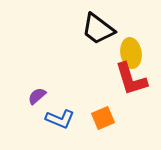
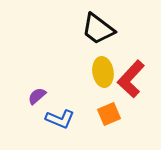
yellow ellipse: moved 28 px left, 19 px down
red L-shape: rotated 60 degrees clockwise
orange square: moved 6 px right, 4 px up
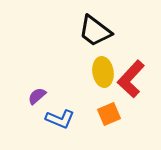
black trapezoid: moved 3 px left, 2 px down
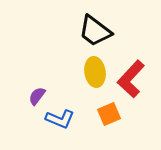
yellow ellipse: moved 8 px left
purple semicircle: rotated 12 degrees counterclockwise
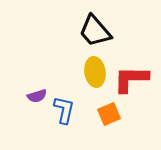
black trapezoid: rotated 12 degrees clockwise
red L-shape: rotated 48 degrees clockwise
purple semicircle: rotated 144 degrees counterclockwise
blue L-shape: moved 4 px right, 9 px up; rotated 100 degrees counterclockwise
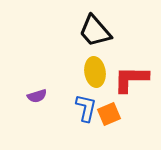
blue L-shape: moved 22 px right, 2 px up
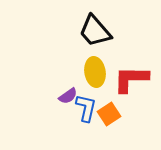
purple semicircle: moved 31 px right; rotated 18 degrees counterclockwise
orange square: rotated 10 degrees counterclockwise
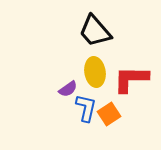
purple semicircle: moved 7 px up
